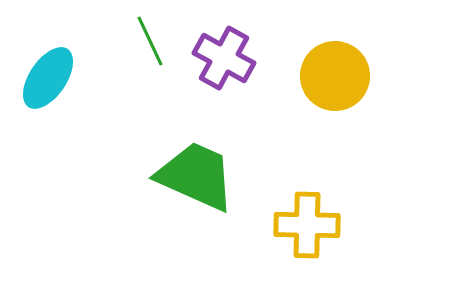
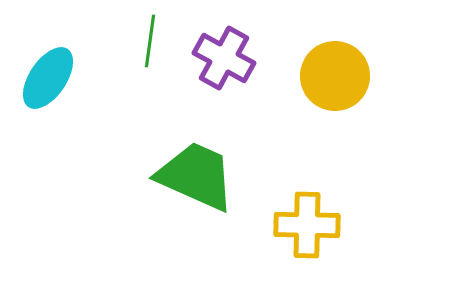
green line: rotated 33 degrees clockwise
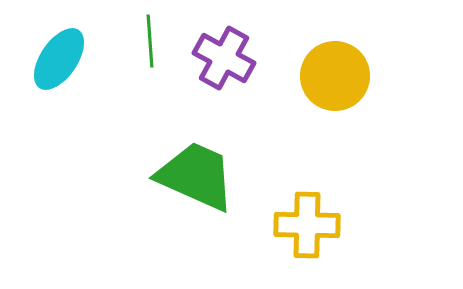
green line: rotated 12 degrees counterclockwise
cyan ellipse: moved 11 px right, 19 px up
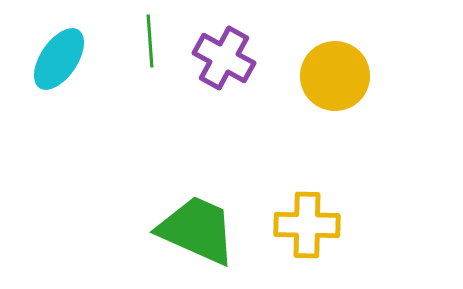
green trapezoid: moved 1 px right, 54 px down
